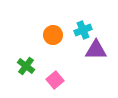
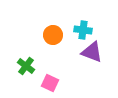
cyan cross: rotated 30 degrees clockwise
purple triangle: moved 4 px left, 2 px down; rotated 20 degrees clockwise
pink square: moved 5 px left, 3 px down; rotated 24 degrees counterclockwise
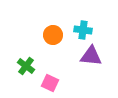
purple triangle: moved 1 px left, 4 px down; rotated 15 degrees counterclockwise
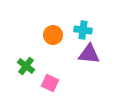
purple triangle: moved 2 px left, 2 px up
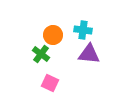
green cross: moved 15 px right, 12 px up
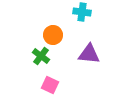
cyan cross: moved 1 px left, 18 px up
green cross: moved 2 px down
pink square: moved 2 px down
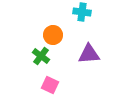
purple triangle: rotated 10 degrees counterclockwise
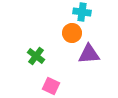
orange circle: moved 19 px right, 2 px up
green cross: moved 5 px left
pink square: moved 1 px right, 1 px down
